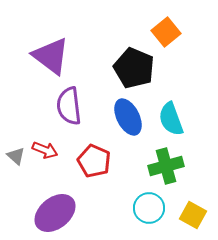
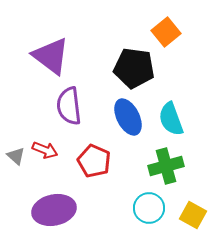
black pentagon: rotated 15 degrees counterclockwise
purple ellipse: moved 1 px left, 3 px up; rotated 27 degrees clockwise
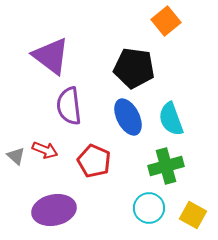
orange square: moved 11 px up
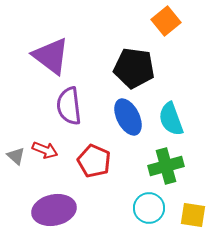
yellow square: rotated 20 degrees counterclockwise
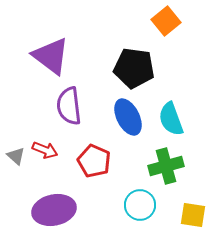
cyan circle: moved 9 px left, 3 px up
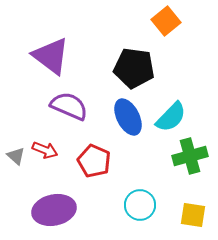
purple semicircle: rotated 120 degrees clockwise
cyan semicircle: moved 2 px up; rotated 116 degrees counterclockwise
green cross: moved 24 px right, 10 px up
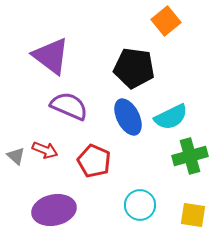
cyan semicircle: rotated 20 degrees clockwise
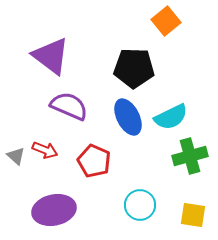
black pentagon: rotated 6 degrees counterclockwise
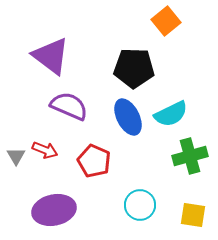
cyan semicircle: moved 3 px up
gray triangle: rotated 18 degrees clockwise
